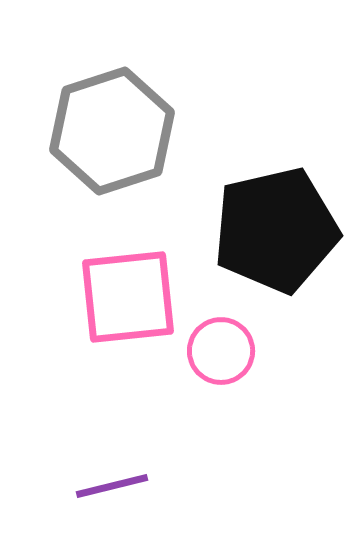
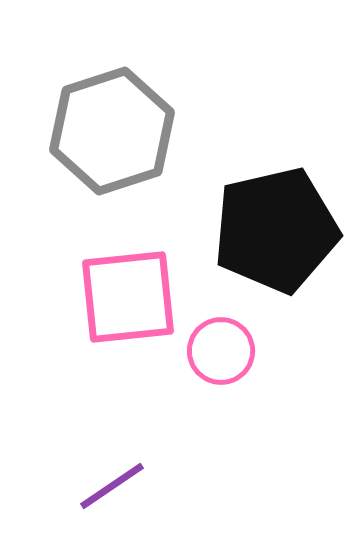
purple line: rotated 20 degrees counterclockwise
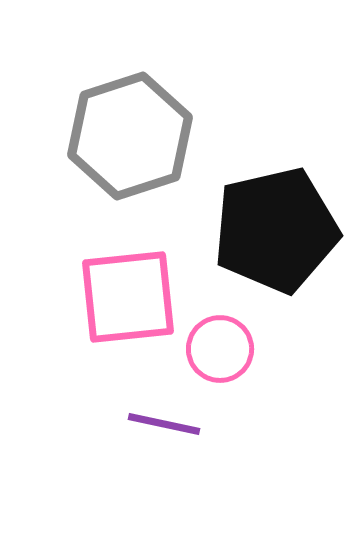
gray hexagon: moved 18 px right, 5 px down
pink circle: moved 1 px left, 2 px up
purple line: moved 52 px right, 62 px up; rotated 46 degrees clockwise
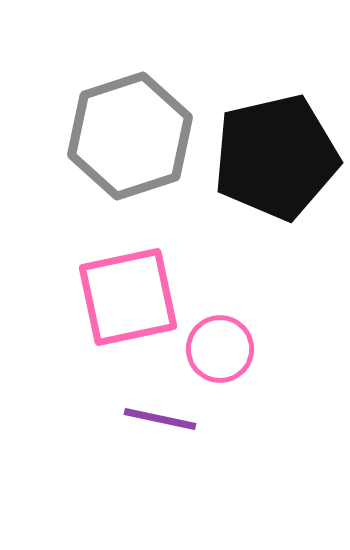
black pentagon: moved 73 px up
pink square: rotated 6 degrees counterclockwise
purple line: moved 4 px left, 5 px up
